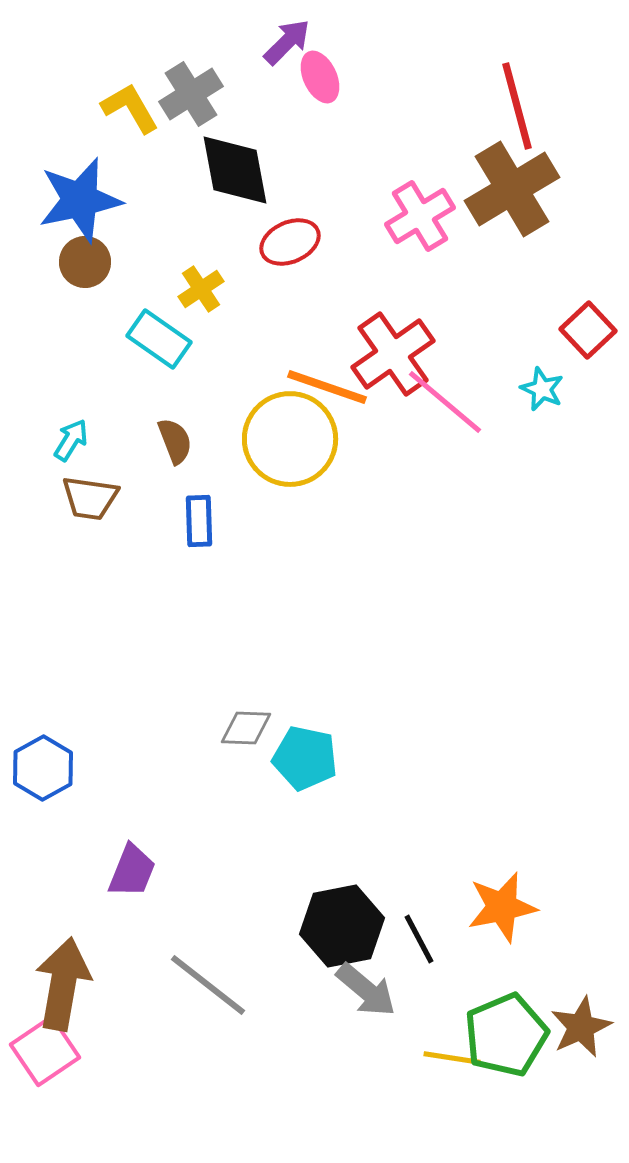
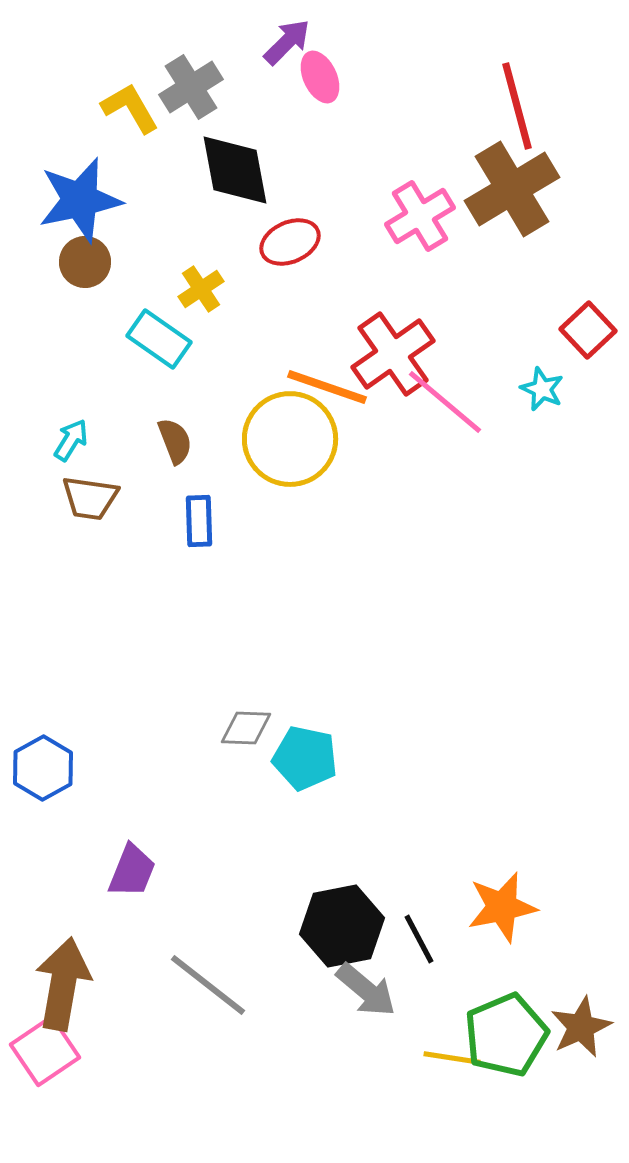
gray cross: moved 7 px up
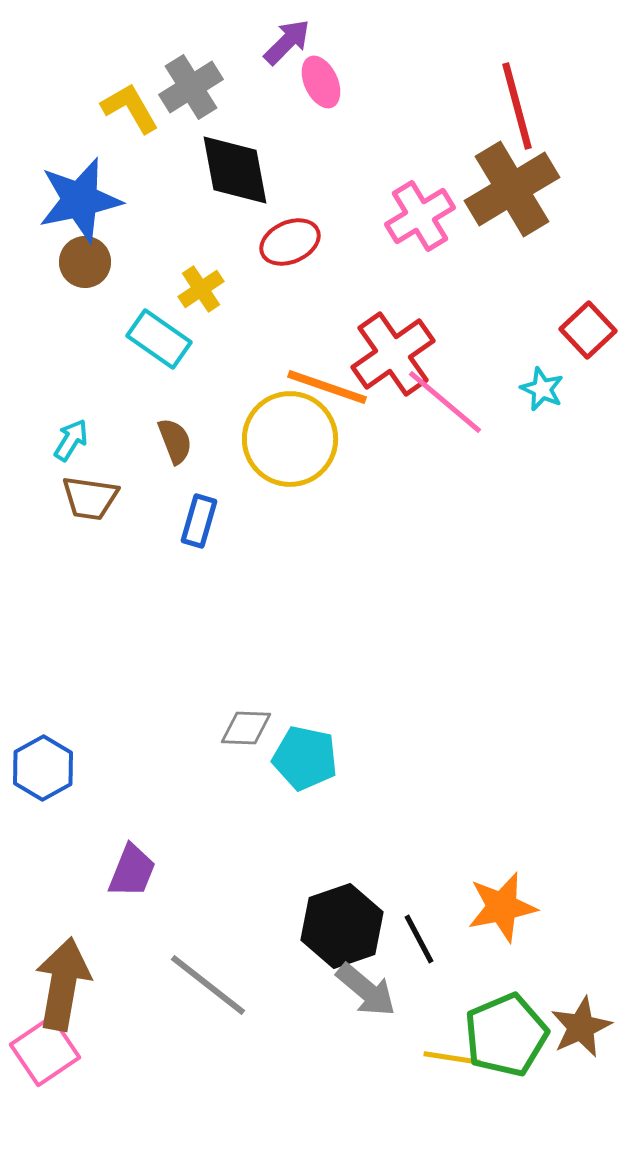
pink ellipse: moved 1 px right, 5 px down
blue rectangle: rotated 18 degrees clockwise
black hexagon: rotated 8 degrees counterclockwise
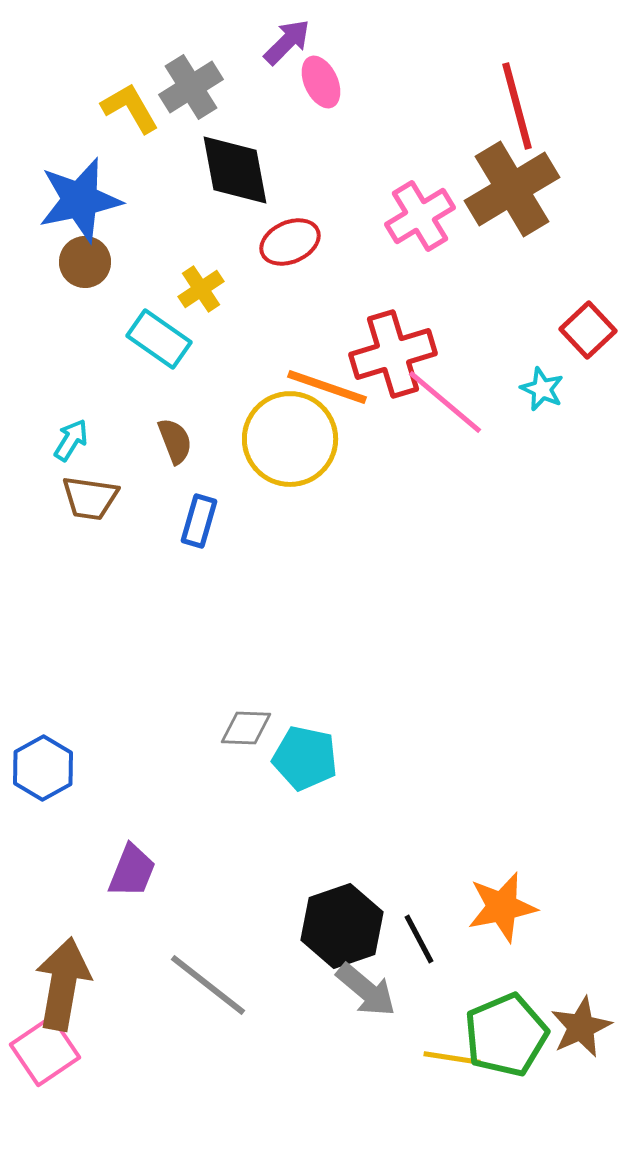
red cross: rotated 18 degrees clockwise
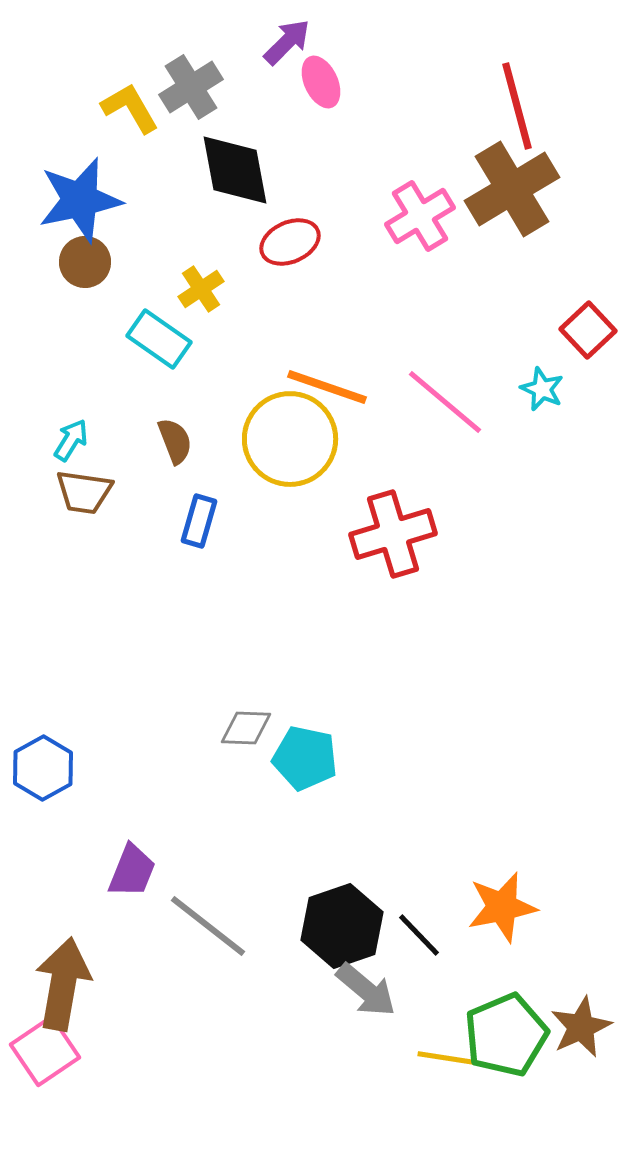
red cross: moved 180 px down
brown trapezoid: moved 6 px left, 6 px up
black line: moved 4 px up; rotated 16 degrees counterclockwise
gray line: moved 59 px up
yellow line: moved 6 px left
